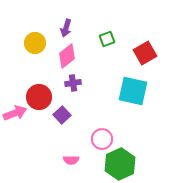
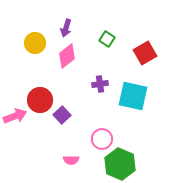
green square: rotated 35 degrees counterclockwise
purple cross: moved 27 px right, 1 px down
cyan square: moved 5 px down
red circle: moved 1 px right, 3 px down
pink arrow: moved 3 px down
green hexagon: rotated 12 degrees counterclockwise
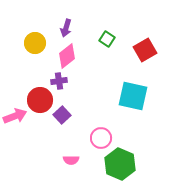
red square: moved 3 px up
purple cross: moved 41 px left, 3 px up
pink circle: moved 1 px left, 1 px up
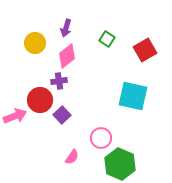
pink semicircle: moved 1 px right, 3 px up; rotated 56 degrees counterclockwise
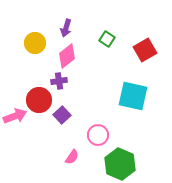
red circle: moved 1 px left
pink circle: moved 3 px left, 3 px up
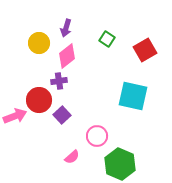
yellow circle: moved 4 px right
pink circle: moved 1 px left, 1 px down
pink semicircle: rotated 14 degrees clockwise
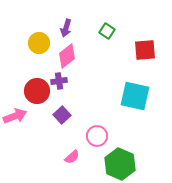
green square: moved 8 px up
red square: rotated 25 degrees clockwise
cyan square: moved 2 px right
red circle: moved 2 px left, 9 px up
